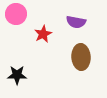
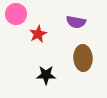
red star: moved 5 px left
brown ellipse: moved 2 px right, 1 px down
black star: moved 29 px right
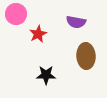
brown ellipse: moved 3 px right, 2 px up
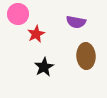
pink circle: moved 2 px right
red star: moved 2 px left
black star: moved 2 px left, 8 px up; rotated 30 degrees counterclockwise
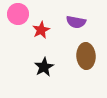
red star: moved 5 px right, 4 px up
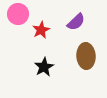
purple semicircle: rotated 54 degrees counterclockwise
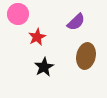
red star: moved 4 px left, 7 px down
brown ellipse: rotated 15 degrees clockwise
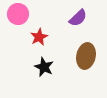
purple semicircle: moved 2 px right, 4 px up
red star: moved 2 px right
black star: rotated 18 degrees counterclockwise
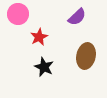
purple semicircle: moved 1 px left, 1 px up
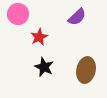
brown ellipse: moved 14 px down
